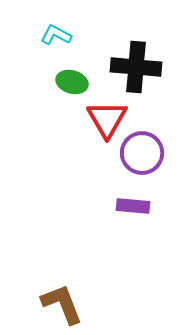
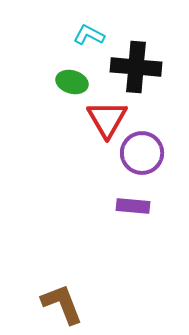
cyan L-shape: moved 33 px right
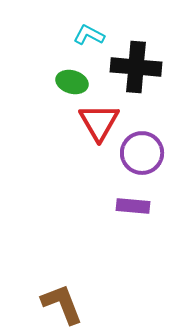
red triangle: moved 8 px left, 3 px down
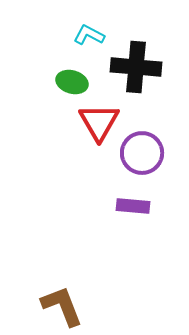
brown L-shape: moved 2 px down
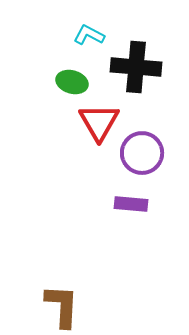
purple rectangle: moved 2 px left, 2 px up
brown L-shape: rotated 24 degrees clockwise
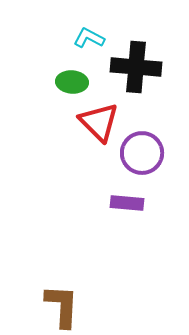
cyan L-shape: moved 3 px down
green ellipse: rotated 12 degrees counterclockwise
red triangle: rotated 15 degrees counterclockwise
purple rectangle: moved 4 px left, 1 px up
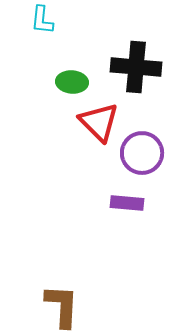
cyan L-shape: moved 47 px left, 18 px up; rotated 112 degrees counterclockwise
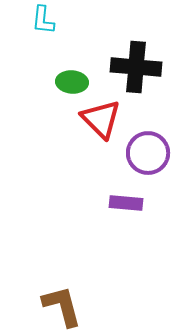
cyan L-shape: moved 1 px right
red triangle: moved 2 px right, 3 px up
purple circle: moved 6 px right
purple rectangle: moved 1 px left
brown L-shape: rotated 18 degrees counterclockwise
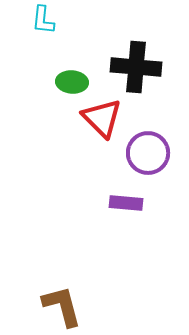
red triangle: moved 1 px right, 1 px up
